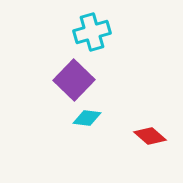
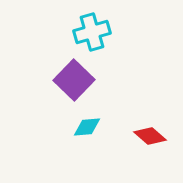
cyan diamond: moved 9 px down; rotated 12 degrees counterclockwise
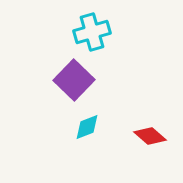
cyan diamond: rotated 16 degrees counterclockwise
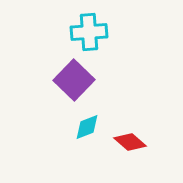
cyan cross: moved 3 px left; rotated 12 degrees clockwise
red diamond: moved 20 px left, 6 px down
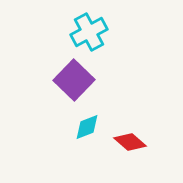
cyan cross: rotated 24 degrees counterclockwise
